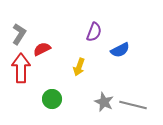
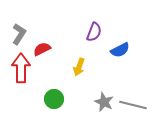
green circle: moved 2 px right
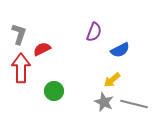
gray L-shape: rotated 15 degrees counterclockwise
yellow arrow: moved 33 px right, 13 px down; rotated 30 degrees clockwise
green circle: moved 8 px up
gray line: moved 1 px right, 1 px up
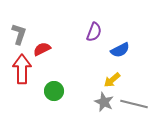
red arrow: moved 1 px right, 1 px down
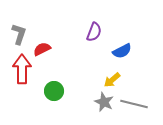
blue semicircle: moved 2 px right, 1 px down
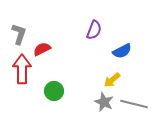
purple semicircle: moved 2 px up
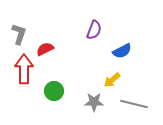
red semicircle: moved 3 px right
red arrow: moved 2 px right
gray star: moved 10 px left; rotated 24 degrees counterclockwise
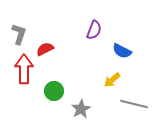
blue semicircle: rotated 54 degrees clockwise
gray star: moved 13 px left, 7 px down; rotated 30 degrees counterclockwise
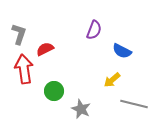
red arrow: rotated 8 degrees counterclockwise
gray star: rotated 18 degrees counterclockwise
